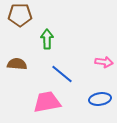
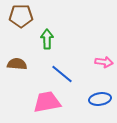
brown pentagon: moved 1 px right, 1 px down
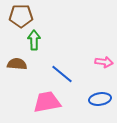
green arrow: moved 13 px left, 1 px down
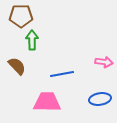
green arrow: moved 2 px left
brown semicircle: moved 2 px down; rotated 42 degrees clockwise
blue line: rotated 50 degrees counterclockwise
pink trapezoid: rotated 12 degrees clockwise
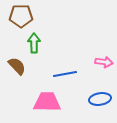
green arrow: moved 2 px right, 3 px down
blue line: moved 3 px right
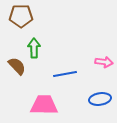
green arrow: moved 5 px down
pink trapezoid: moved 3 px left, 3 px down
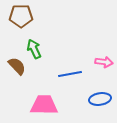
green arrow: moved 1 px down; rotated 24 degrees counterclockwise
blue line: moved 5 px right
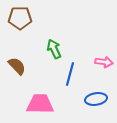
brown pentagon: moved 1 px left, 2 px down
green arrow: moved 20 px right
blue line: rotated 65 degrees counterclockwise
blue ellipse: moved 4 px left
pink trapezoid: moved 4 px left, 1 px up
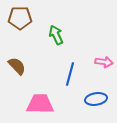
green arrow: moved 2 px right, 14 px up
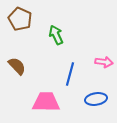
brown pentagon: moved 1 px down; rotated 25 degrees clockwise
pink trapezoid: moved 6 px right, 2 px up
